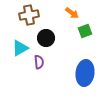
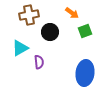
black circle: moved 4 px right, 6 px up
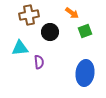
cyan triangle: rotated 24 degrees clockwise
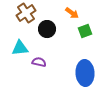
brown cross: moved 3 px left, 2 px up; rotated 24 degrees counterclockwise
black circle: moved 3 px left, 3 px up
purple semicircle: rotated 72 degrees counterclockwise
blue ellipse: rotated 10 degrees counterclockwise
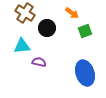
brown cross: moved 1 px left; rotated 24 degrees counterclockwise
black circle: moved 1 px up
cyan triangle: moved 2 px right, 2 px up
blue ellipse: rotated 15 degrees counterclockwise
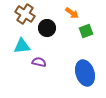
brown cross: moved 1 px down
green square: moved 1 px right
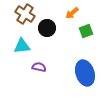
orange arrow: rotated 104 degrees clockwise
purple semicircle: moved 5 px down
